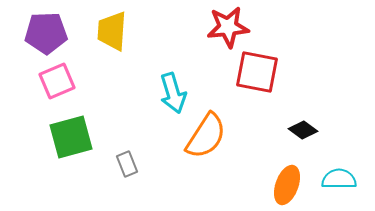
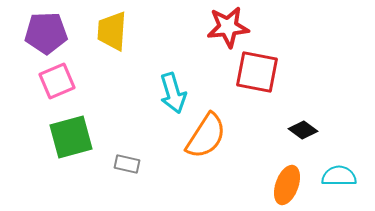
gray rectangle: rotated 55 degrees counterclockwise
cyan semicircle: moved 3 px up
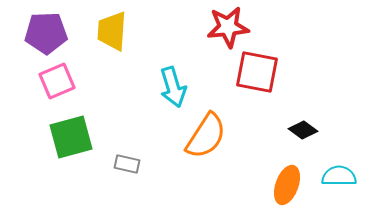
cyan arrow: moved 6 px up
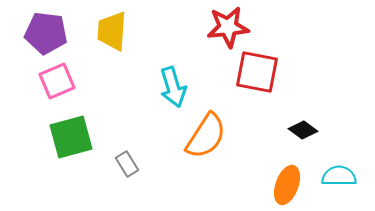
purple pentagon: rotated 9 degrees clockwise
gray rectangle: rotated 45 degrees clockwise
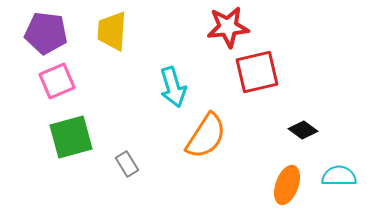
red square: rotated 24 degrees counterclockwise
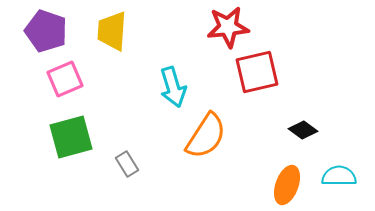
purple pentagon: moved 2 px up; rotated 12 degrees clockwise
pink square: moved 8 px right, 2 px up
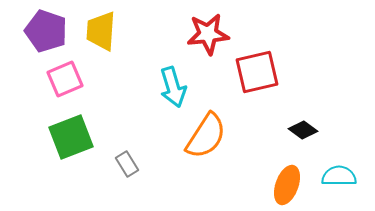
red star: moved 20 px left, 7 px down
yellow trapezoid: moved 11 px left
green square: rotated 6 degrees counterclockwise
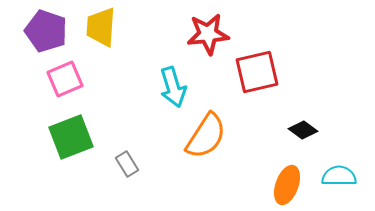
yellow trapezoid: moved 4 px up
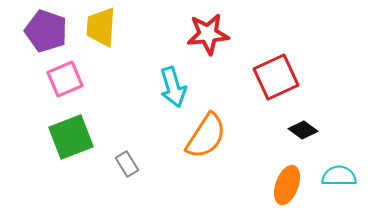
red square: moved 19 px right, 5 px down; rotated 12 degrees counterclockwise
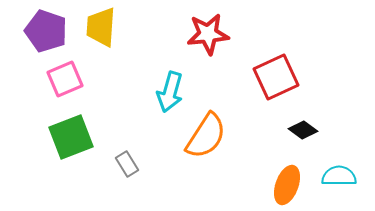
cyan arrow: moved 3 px left, 5 px down; rotated 33 degrees clockwise
